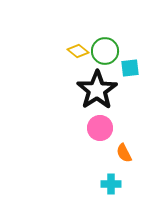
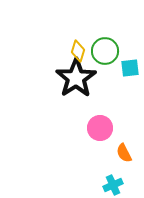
yellow diamond: rotated 70 degrees clockwise
black star: moved 21 px left, 12 px up
cyan cross: moved 2 px right, 1 px down; rotated 24 degrees counterclockwise
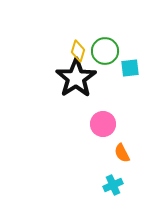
pink circle: moved 3 px right, 4 px up
orange semicircle: moved 2 px left
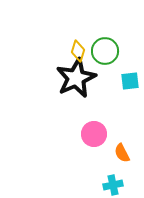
cyan square: moved 13 px down
black star: rotated 9 degrees clockwise
pink circle: moved 9 px left, 10 px down
cyan cross: rotated 12 degrees clockwise
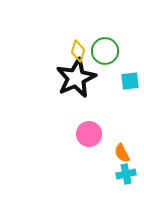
pink circle: moved 5 px left
cyan cross: moved 13 px right, 11 px up
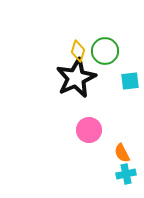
pink circle: moved 4 px up
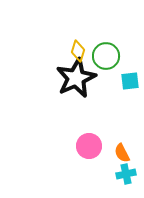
green circle: moved 1 px right, 5 px down
pink circle: moved 16 px down
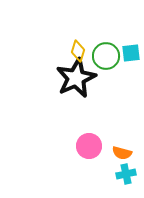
cyan square: moved 1 px right, 28 px up
orange semicircle: rotated 48 degrees counterclockwise
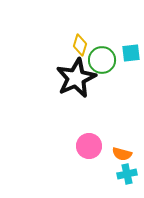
yellow diamond: moved 2 px right, 6 px up
green circle: moved 4 px left, 4 px down
orange semicircle: moved 1 px down
cyan cross: moved 1 px right
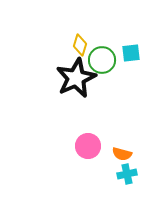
pink circle: moved 1 px left
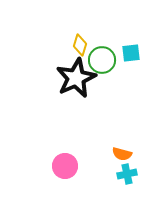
pink circle: moved 23 px left, 20 px down
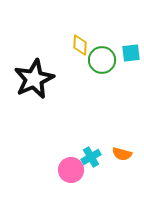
yellow diamond: rotated 15 degrees counterclockwise
black star: moved 42 px left, 1 px down
pink circle: moved 6 px right, 4 px down
cyan cross: moved 36 px left, 17 px up; rotated 18 degrees counterclockwise
